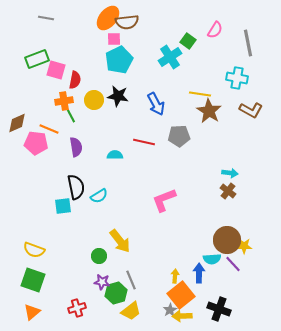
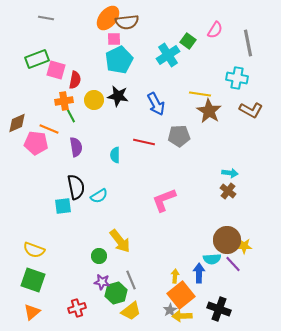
cyan cross at (170, 57): moved 2 px left, 2 px up
cyan semicircle at (115, 155): rotated 91 degrees counterclockwise
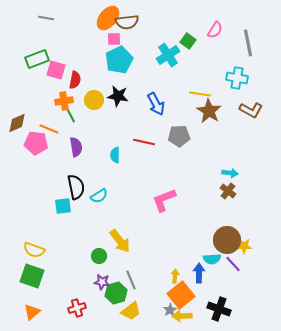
green square at (33, 280): moved 1 px left, 4 px up
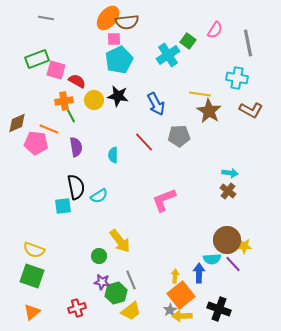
red semicircle at (75, 80): moved 2 px right, 1 px down; rotated 72 degrees counterclockwise
red line at (144, 142): rotated 35 degrees clockwise
cyan semicircle at (115, 155): moved 2 px left
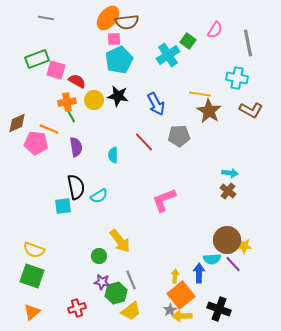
orange cross at (64, 101): moved 3 px right, 1 px down
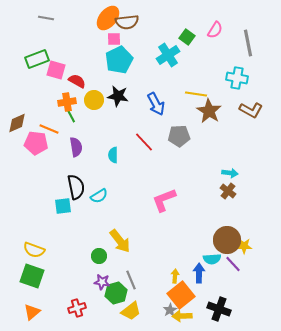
green square at (188, 41): moved 1 px left, 4 px up
yellow line at (200, 94): moved 4 px left
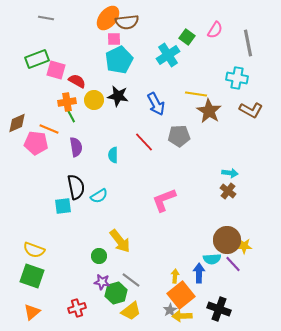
gray line at (131, 280): rotated 30 degrees counterclockwise
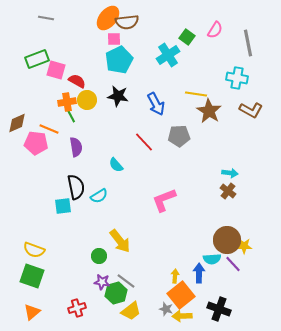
yellow circle at (94, 100): moved 7 px left
cyan semicircle at (113, 155): moved 3 px right, 10 px down; rotated 42 degrees counterclockwise
gray line at (131, 280): moved 5 px left, 1 px down
gray star at (170, 310): moved 4 px left, 1 px up; rotated 24 degrees counterclockwise
